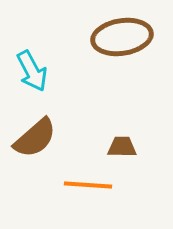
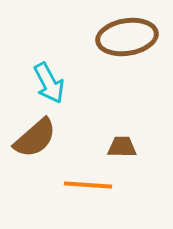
brown ellipse: moved 5 px right
cyan arrow: moved 17 px right, 12 px down
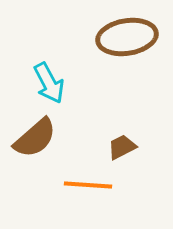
brown trapezoid: rotated 28 degrees counterclockwise
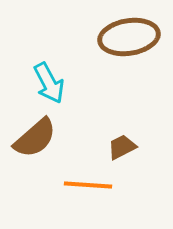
brown ellipse: moved 2 px right
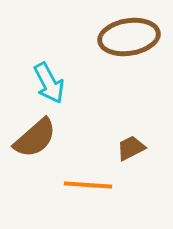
brown trapezoid: moved 9 px right, 1 px down
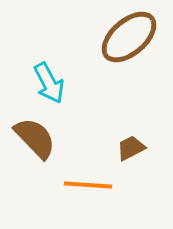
brown ellipse: rotated 32 degrees counterclockwise
brown semicircle: rotated 93 degrees counterclockwise
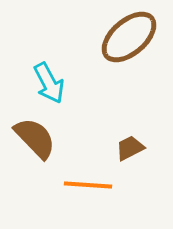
brown trapezoid: moved 1 px left
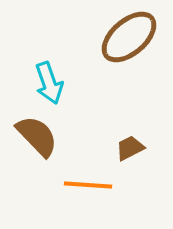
cyan arrow: rotated 9 degrees clockwise
brown semicircle: moved 2 px right, 2 px up
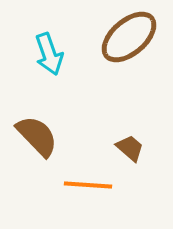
cyan arrow: moved 29 px up
brown trapezoid: rotated 68 degrees clockwise
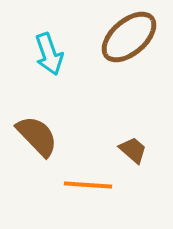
brown trapezoid: moved 3 px right, 2 px down
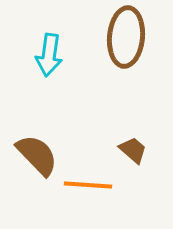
brown ellipse: moved 3 px left; rotated 44 degrees counterclockwise
cyan arrow: moved 1 px down; rotated 27 degrees clockwise
brown semicircle: moved 19 px down
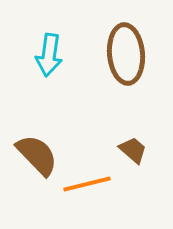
brown ellipse: moved 17 px down; rotated 10 degrees counterclockwise
orange line: moved 1 px left, 1 px up; rotated 18 degrees counterclockwise
